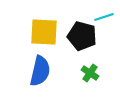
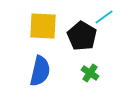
cyan line: rotated 18 degrees counterclockwise
yellow square: moved 1 px left, 6 px up
black pentagon: rotated 16 degrees clockwise
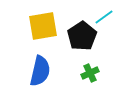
yellow square: rotated 12 degrees counterclockwise
black pentagon: rotated 8 degrees clockwise
green cross: rotated 30 degrees clockwise
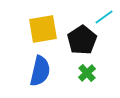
yellow square: moved 3 px down
black pentagon: moved 4 px down
green cross: moved 3 px left; rotated 18 degrees counterclockwise
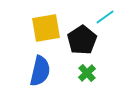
cyan line: moved 1 px right
yellow square: moved 3 px right, 1 px up
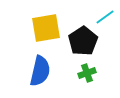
black pentagon: moved 1 px right, 1 px down
green cross: rotated 24 degrees clockwise
